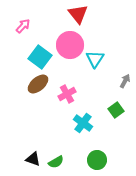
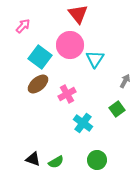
green square: moved 1 px right, 1 px up
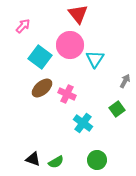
brown ellipse: moved 4 px right, 4 px down
pink cross: rotated 36 degrees counterclockwise
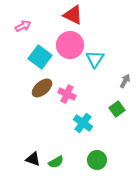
red triangle: moved 5 px left, 1 px down; rotated 25 degrees counterclockwise
pink arrow: rotated 21 degrees clockwise
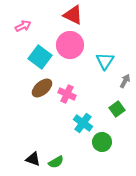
cyan triangle: moved 10 px right, 2 px down
green circle: moved 5 px right, 18 px up
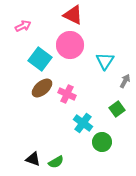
cyan square: moved 2 px down
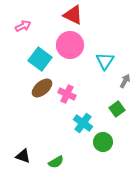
green circle: moved 1 px right
black triangle: moved 10 px left, 3 px up
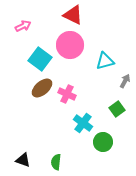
cyan triangle: rotated 42 degrees clockwise
black triangle: moved 4 px down
green semicircle: rotated 126 degrees clockwise
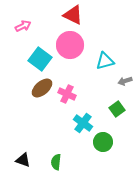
gray arrow: rotated 136 degrees counterclockwise
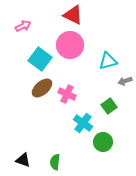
cyan triangle: moved 3 px right
green square: moved 8 px left, 3 px up
green semicircle: moved 1 px left
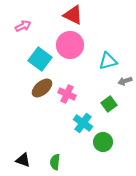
green square: moved 2 px up
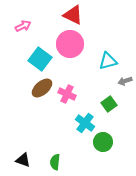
pink circle: moved 1 px up
cyan cross: moved 2 px right
